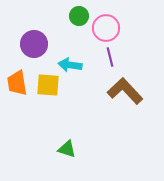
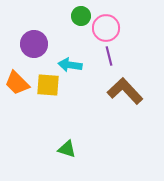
green circle: moved 2 px right
purple line: moved 1 px left, 1 px up
orange trapezoid: rotated 36 degrees counterclockwise
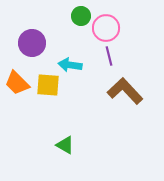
purple circle: moved 2 px left, 1 px up
green triangle: moved 2 px left, 4 px up; rotated 12 degrees clockwise
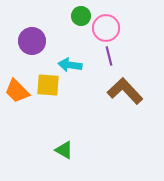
purple circle: moved 2 px up
orange trapezoid: moved 8 px down
green triangle: moved 1 px left, 5 px down
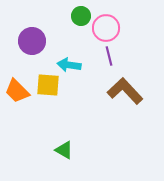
cyan arrow: moved 1 px left
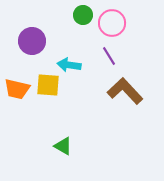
green circle: moved 2 px right, 1 px up
pink circle: moved 6 px right, 5 px up
purple line: rotated 18 degrees counterclockwise
orange trapezoid: moved 2 px up; rotated 32 degrees counterclockwise
green triangle: moved 1 px left, 4 px up
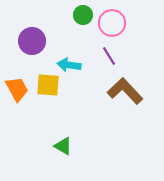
orange trapezoid: rotated 132 degrees counterclockwise
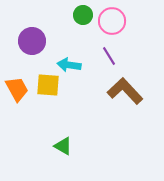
pink circle: moved 2 px up
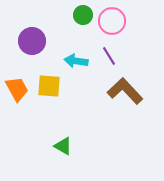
cyan arrow: moved 7 px right, 4 px up
yellow square: moved 1 px right, 1 px down
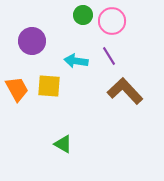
green triangle: moved 2 px up
